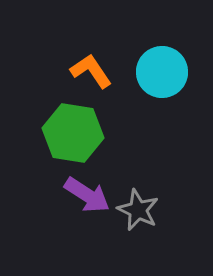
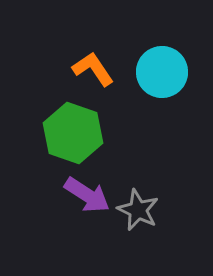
orange L-shape: moved 2 px right, 2 px up
green hexagon: rotated 10 degrees clockwise
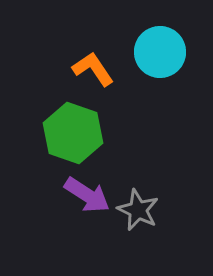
cyan circle: moved 2 px left, 20 px up
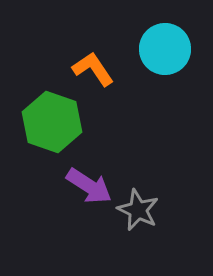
cyan circle: moved 5 px right, 3 px up
green hexagon: moved 21 px left, 11 px up
purple arrow: moved 2 px right, 9 px up
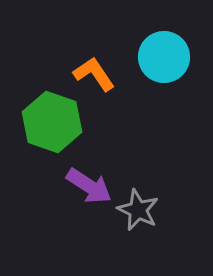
cyan circle: moved 1 px left, 8 px down
orange L-shape: moved 1 px right, 5 px down
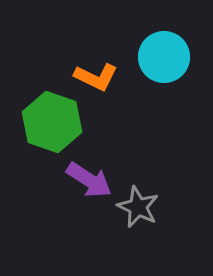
orange L-shape: moved 2 px right, 3 px down; rotated 150 degrees clockwise
purple arrow: moved 6 px up
gray star: moved 3 px up
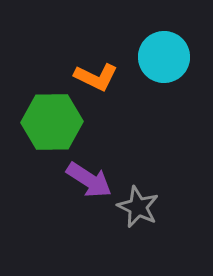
green hexagon: rotated 20 degrees counterclockwise
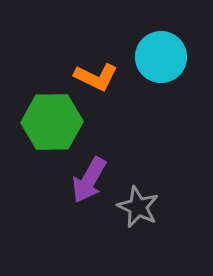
cyan circle: moved 3 px left
purple arrow: rotated 87 degrees clockwise
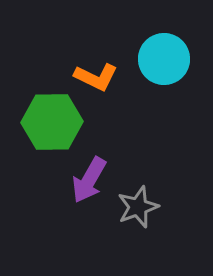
cyan circle: moved 3 px right, 2 px down
gray star: rotated 27 degrees clockwise
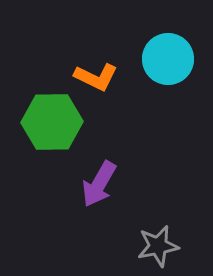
cyan circle: moved 4 px right
purple arrow: moved 10 px right, 4 px down
gray star: moved 20 px right, 39 px down; rotated 9 degrees clockwise
